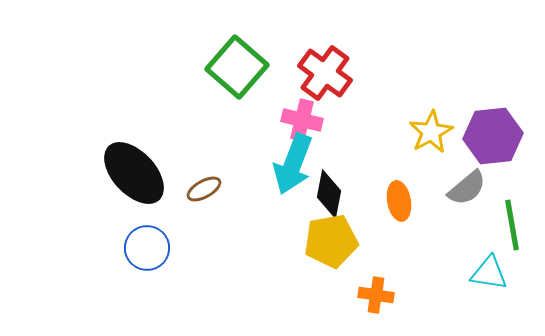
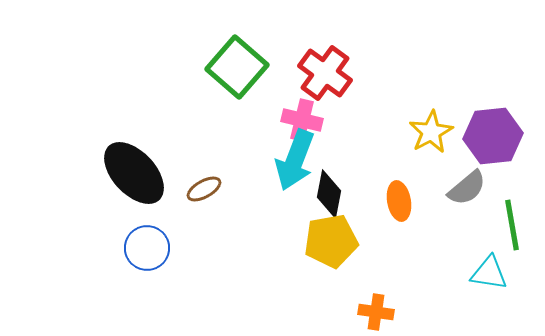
cyan arrow: moved 2 px right, 4 px up
orange cross: moved 17 px down
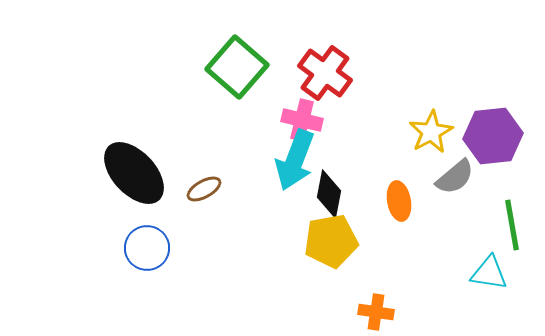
gray semicircle: moved 12 px left, 11 px up
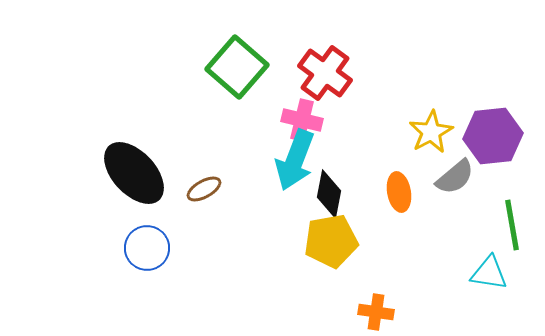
orange ellipse: moved 9 px up
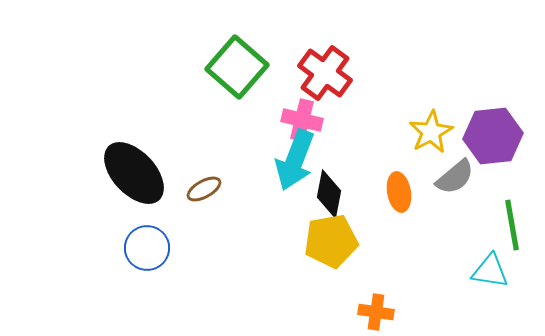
cyan triangle: moved 1 px right, 2 px up
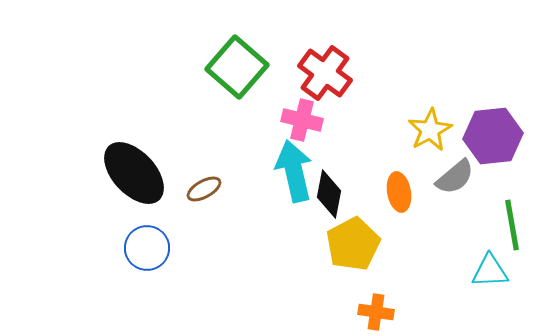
yellow star: moved 1 px left, 2 px up
cyan arrow: moved 1 px left, 11 px down; rotated 146 degrees clockwise
yellow pentagon: moved 22 px right, 3 px down; rotated 18 degrees counterclockwise
cyan triangle: rotated 12 degrees counterclockwise
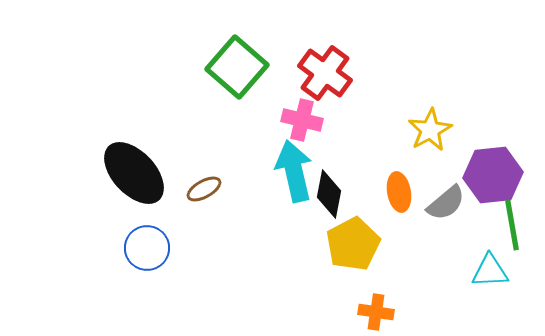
purple hexagon: moved 39 px down
gray semicircle: moved 9 px left, 26 px down
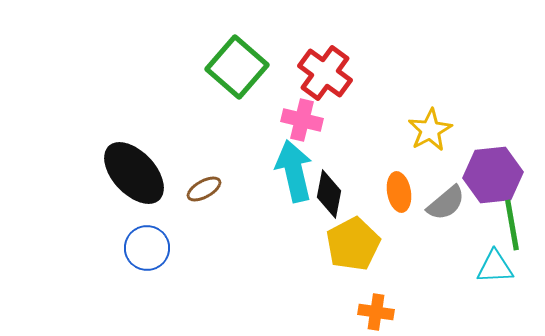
cyan triangle: moved 5 px right, 4 px up
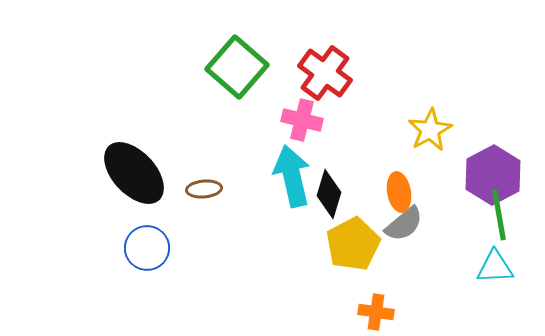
cyan arrow: moved 2 px left, 5 px down
purple hexagon: rotated 22 degrees counterclockwise
brown ellipse: rotated 24 degrees clockwise
black diamond: rotated 6 degrees clockwise
gray semicircle: moved 42 px left, 21 px down
green line: moved 13 px left, 10 px up
